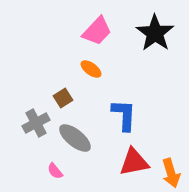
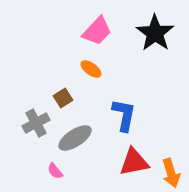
blue L-shape: rotated 8 degrees clockwise
gray ellipse: rotated 72 degrees counterclockwise
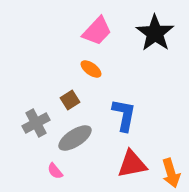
brown square: moved 7 px right, 2 px down
red triangle: moved 2 px left, 2 px down
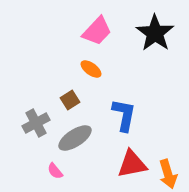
orange arrow: moved 3 px left, 1 px down
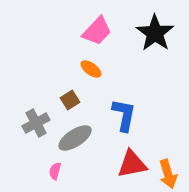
pink semicircle: rotated 54 degrees clockwise
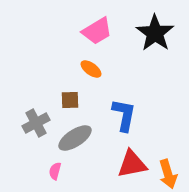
pink trapezoid: rotated 16 degrees clockwise
brown square: rotated 30 degrees clockwise
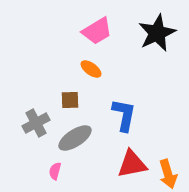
black star: moved 2 px right; rotated 12 degrees clockwise
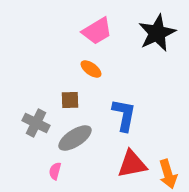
gray cross: rotated 36 degrees counterclockwise
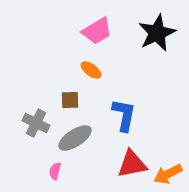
orange ellipse: moved 1 px down
orange arrow: rotated 80 degrees clockwise
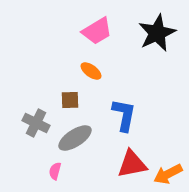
orange ellipse: moved 1 px down
